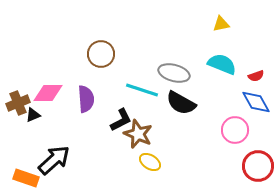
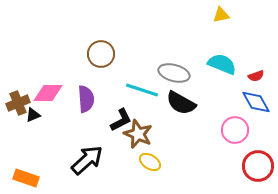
yellow triangle: moved 9 px up
black arrow: moved 33 px right
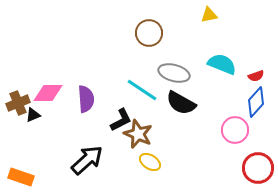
yellow triangle: moved 12 px left
brown circle: moved 48 px right, 21 px up
cyan line: rotated 16 degrees clockwise
blue diamond: rotated 72 degrees clockwise
red circle: moved 2 px down
orange rectangle: moved 5 px left, 1 px up
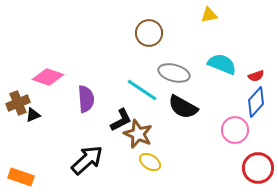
pink diamond: moved 16 px up; rotated 20 degrees clockwise
black semicircle: moved 2 px right, 4 px down
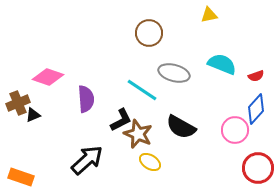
blue diamond: moved 7 px down
black semicircle: moved 2 px left, 20 px down
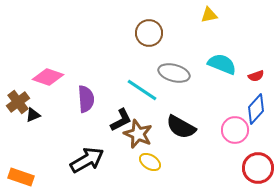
brown cross: moved 1 px up; rotated 15 degrees counterclockwise
black arrow: rotated 12 degrees clockwise
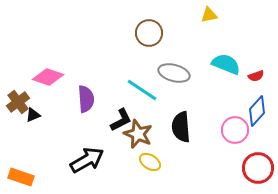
cyan semicircle: moved 4 px right
blue diamond: moved 1 px right, 2 px down
black semicircle: rotated 56 degrees clockwise
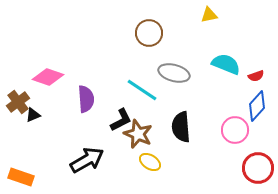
blue diamond: moved 5 px up
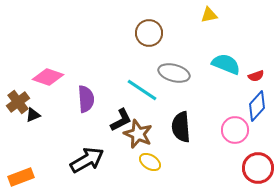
orange rectangle: rotated 40 degrees counterclockwise
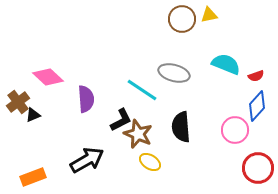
brown circle: moved 33 px right, 14 px up
pink diamond: rotated 24 degrees clockwise
orange rectangle: moved 12 px right
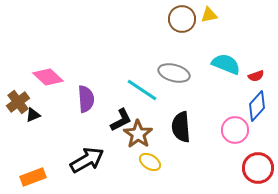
brown star: rotated 12 degrees clockwise
